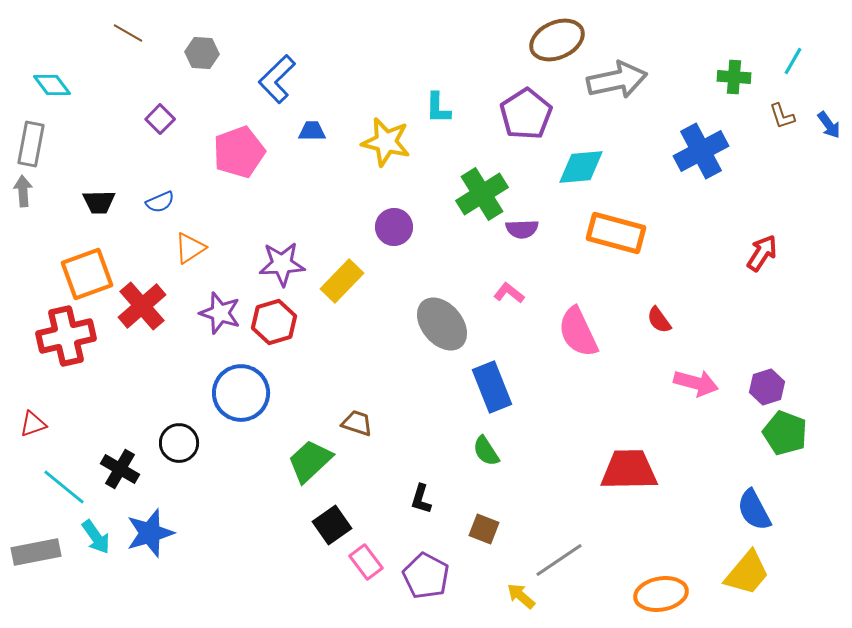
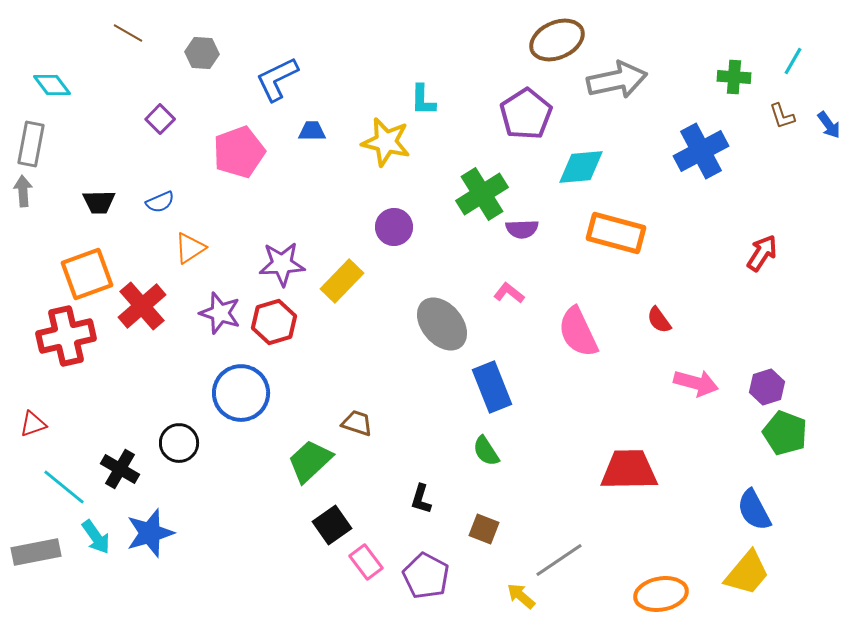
blue L-shape at (277, 79): rotated 18 degrees clockwise
cyan L-shape at (438, 108): moved 15 px left, 8 px up
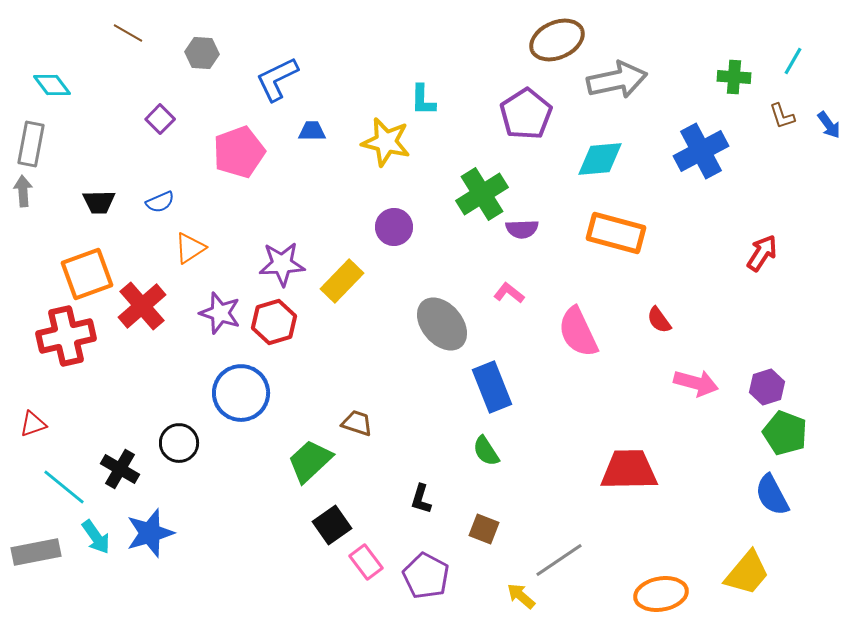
cyan diamond at (581, 167): moved 19 px right, 8 px up
blue semicircle at (754, 510): moved 18 px right, 15 px up
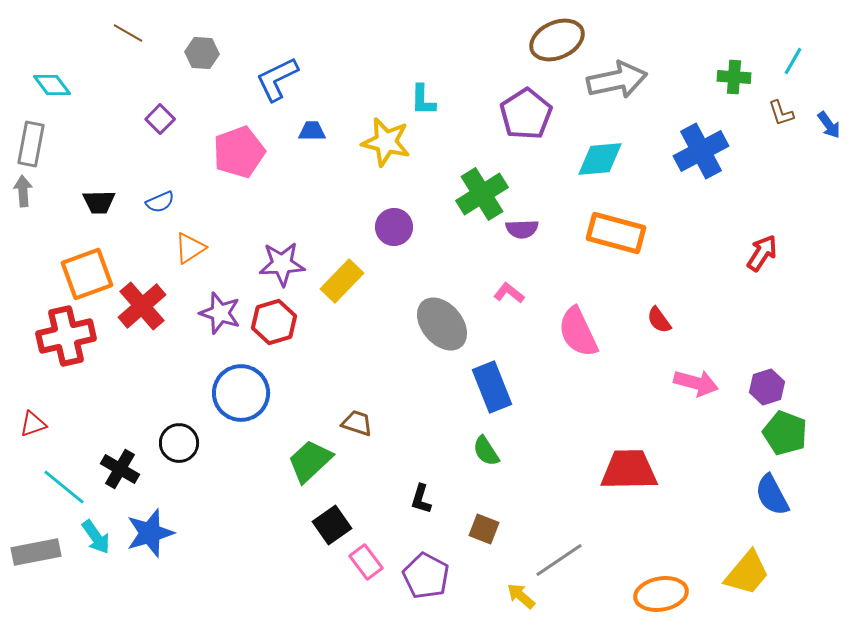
brown L-shape at (782, 116): moved 1 px left, 3 px up
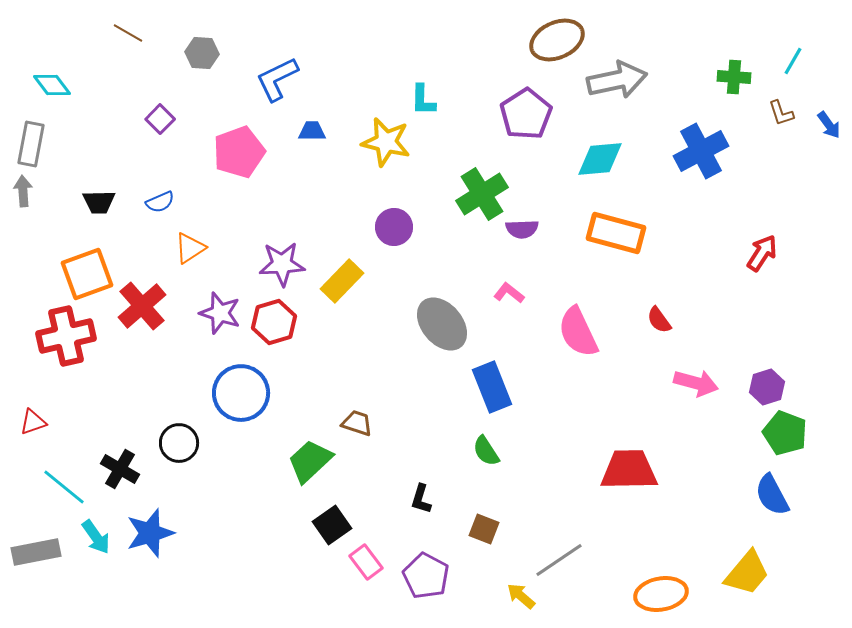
red triangle at (33, 424): moved 2 px up
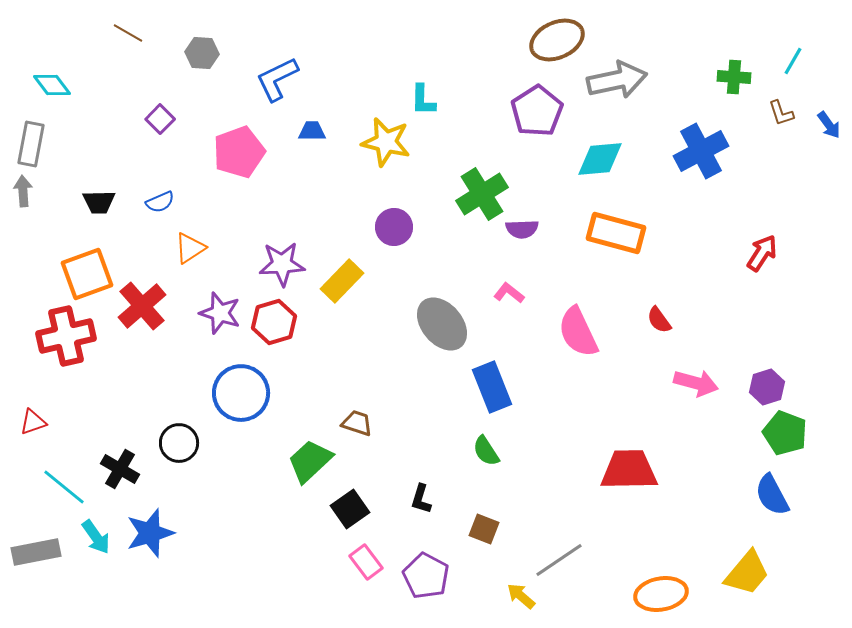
purple pentagon at (526, 114): moved 11 px right, 3 px up
black square at (332, 525): moved 18 px right, 16 px up
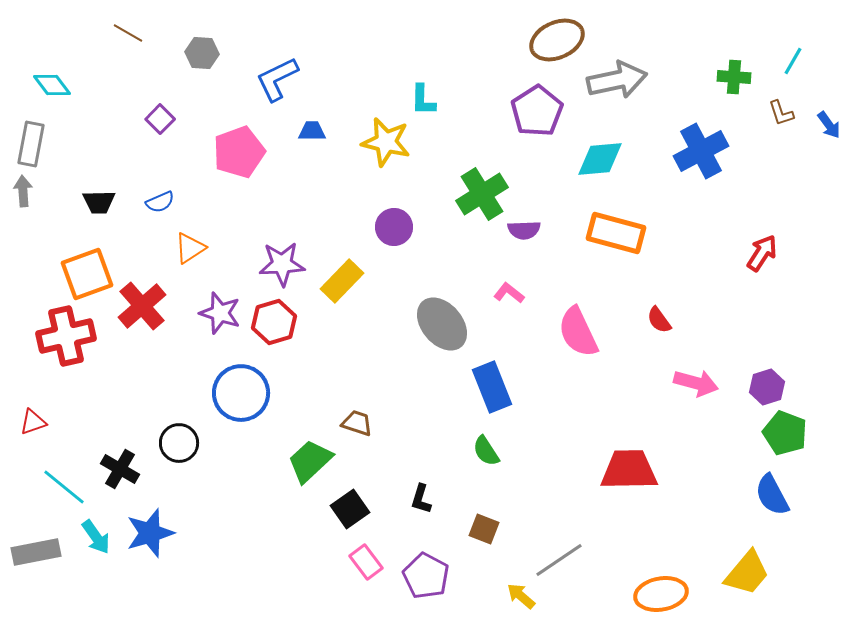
purple semicircle at (522, 229): moved 2 px right, 1 px down
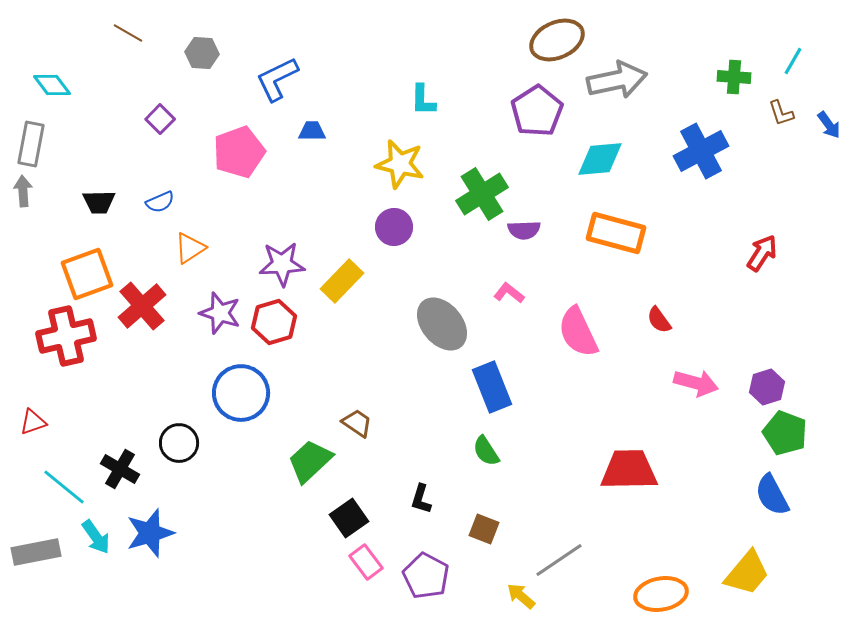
yellow star at (386, 142): moved 14 px right, 22 px down
brown trapezoid at (357, 423): rotated 16 degrees clockwise
black square at (350, 509): moved 1 px left, 9 px down
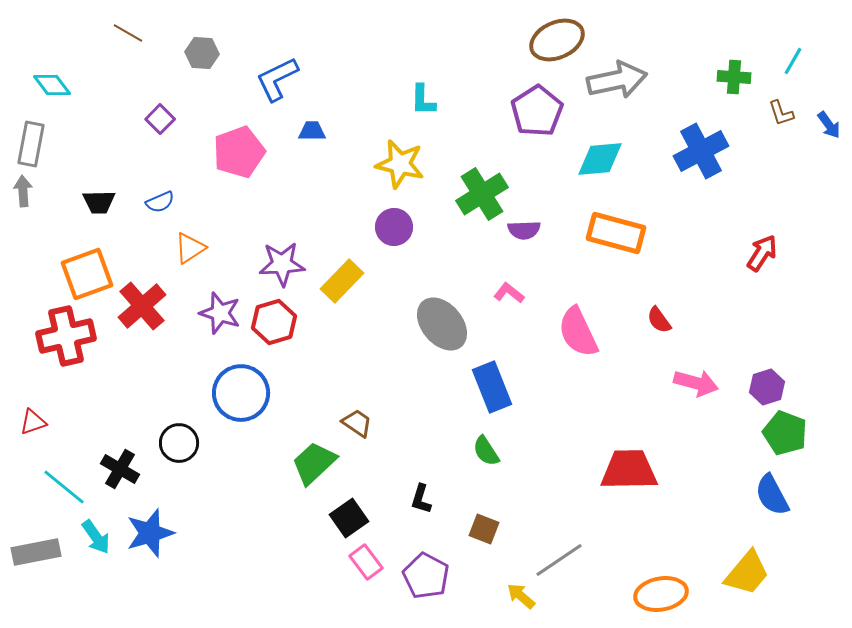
green trapezoid at (310, 461): moved 4 px right, 2 px down
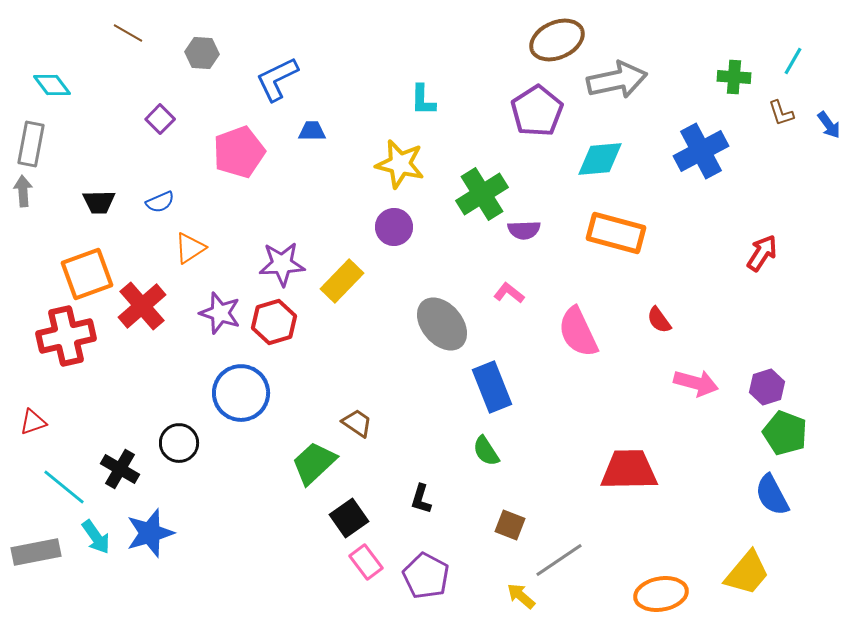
brown square at (484, 529): moved 26 px right, 4 px up
